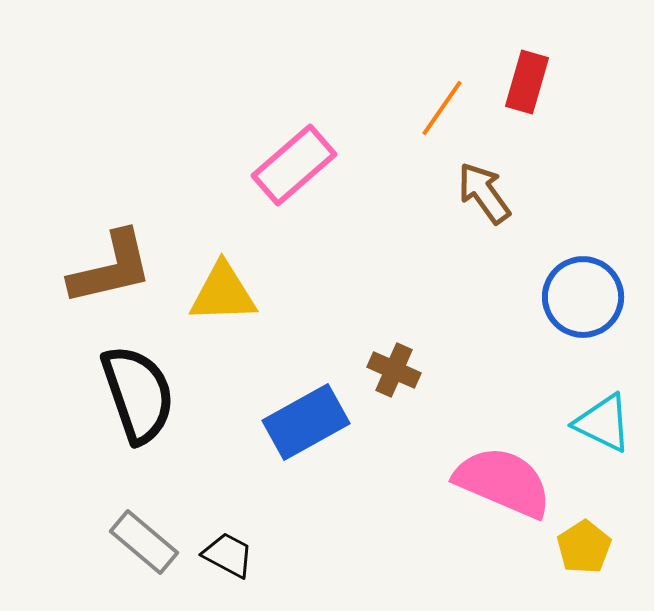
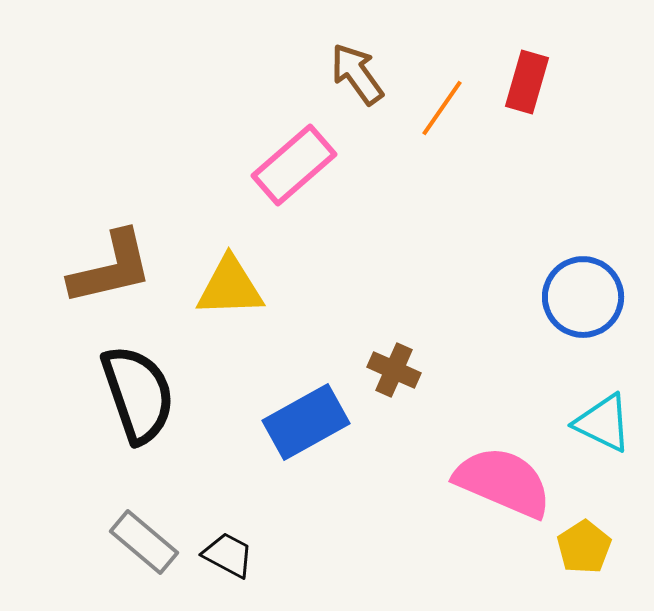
brown arrow: moved 127 px left, 119 px up
yellow triangle: moved 7 px right, 6 px up
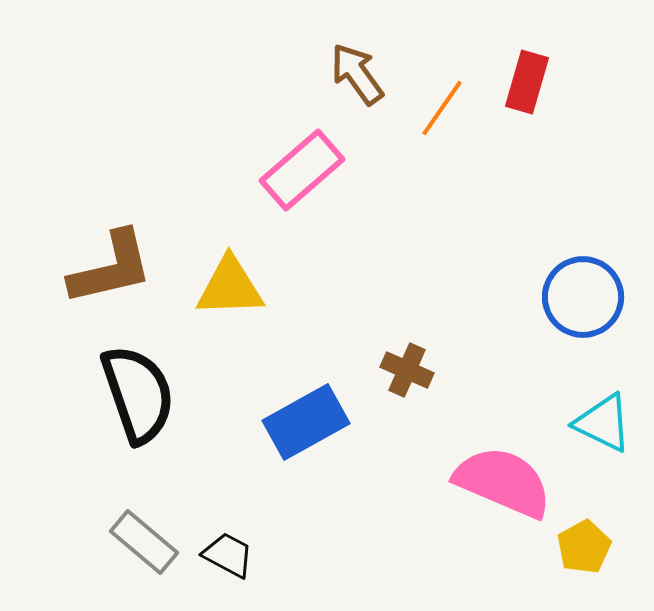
pink rectangle: moved 8 px right, 5 px down
brown cross: moved 13 px right
yellow pentagon: rotated 4 degrees clockwise
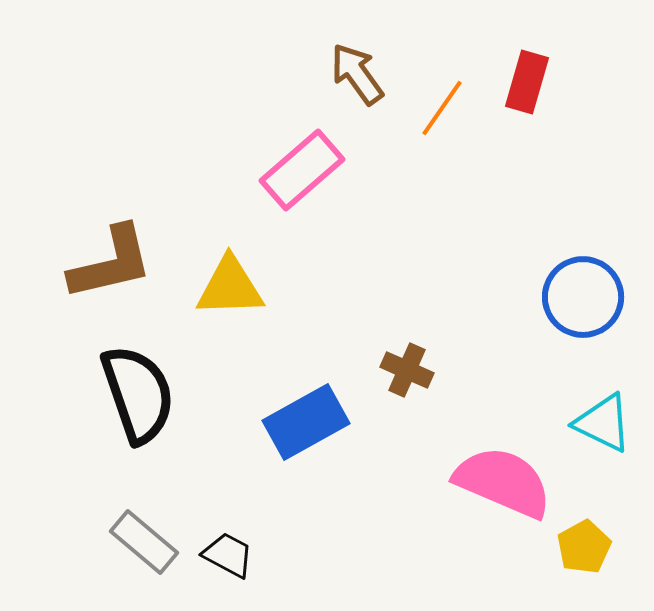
brown L-shape: moved 5 px up
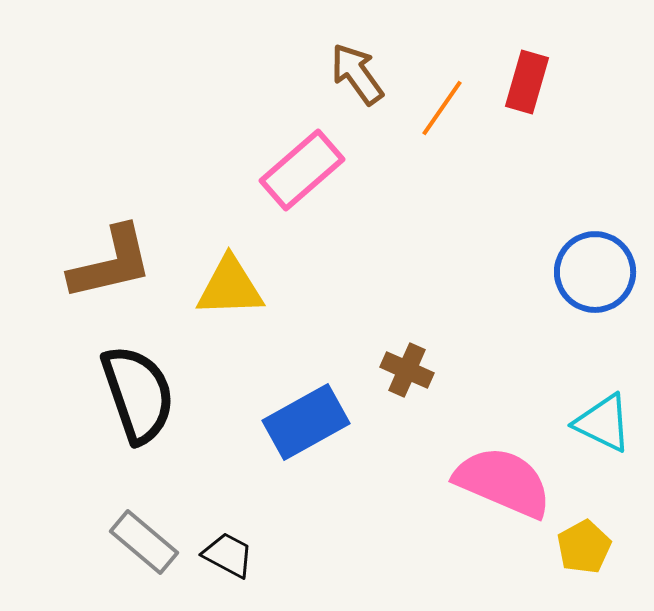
blue circle: moved 12 px right, 25 px up
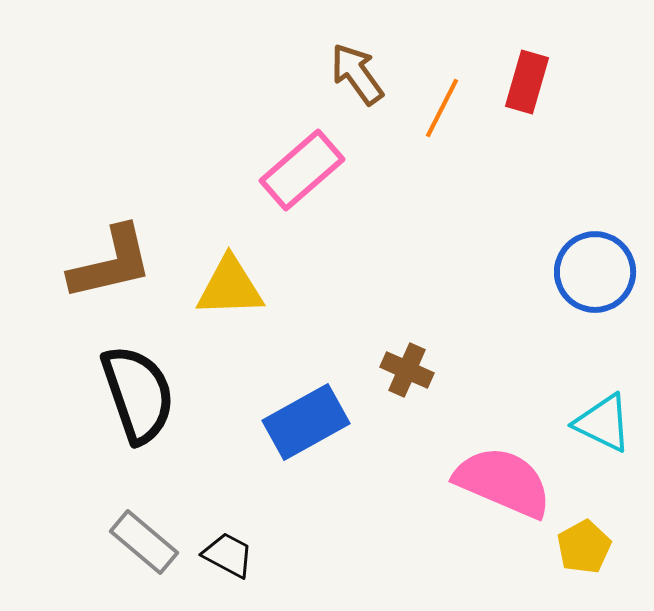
orange line: rotated 8 degrees counterclockwise
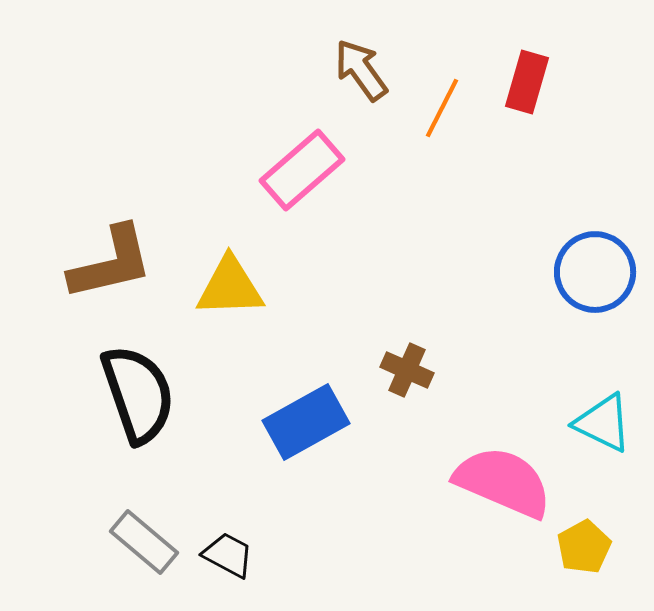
brown arrow: moved 4 px right, 4 px up
